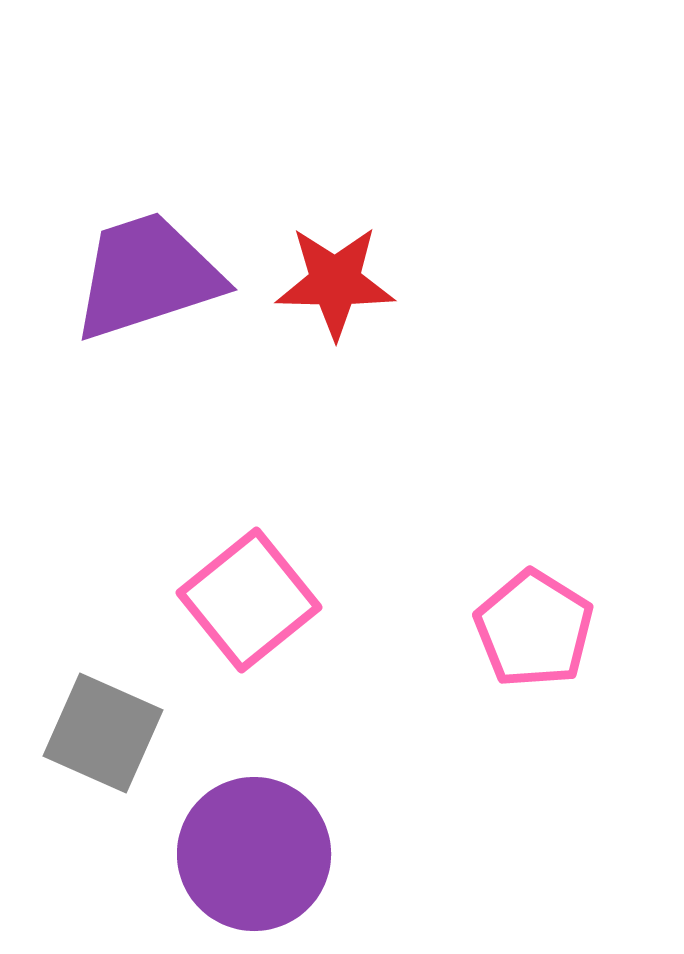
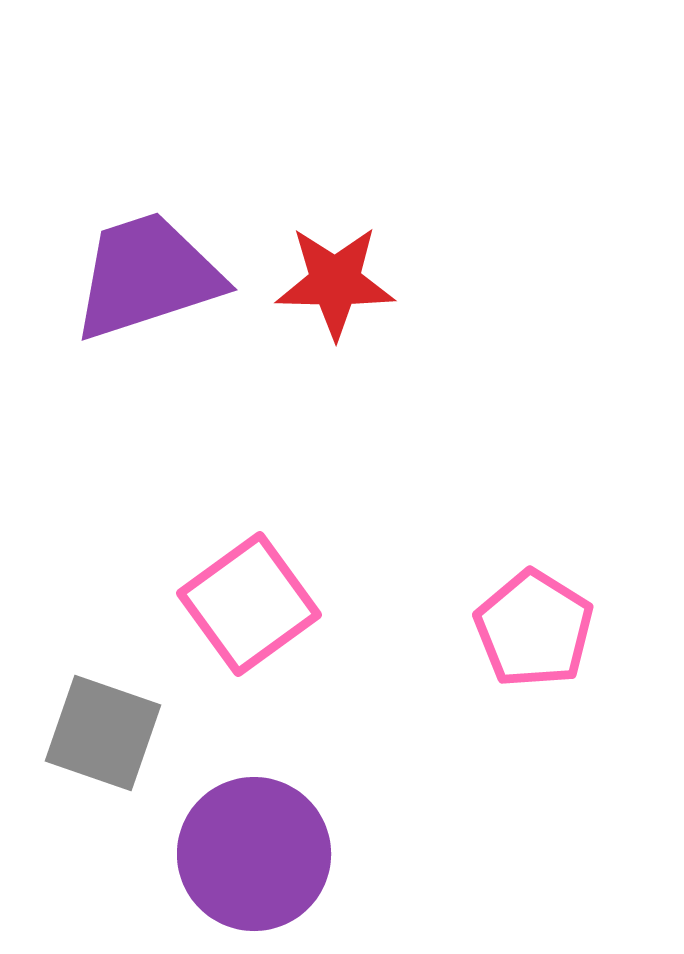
pink square: moved 4 px down; rotated 3 degrees clockwise
gray square: rotated 5 degrees counterclockwise
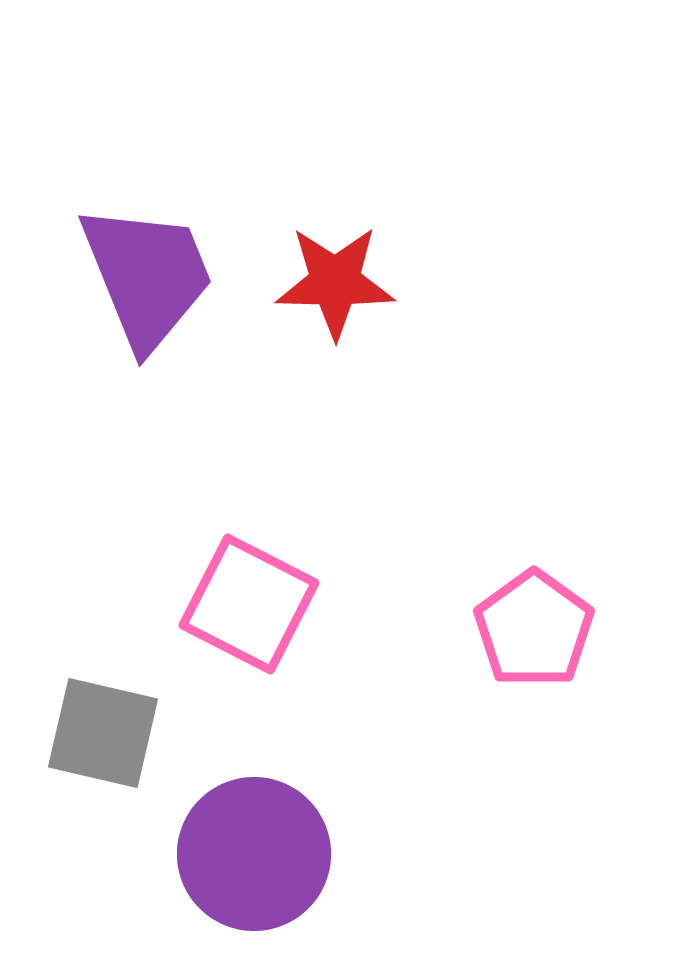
purple trapezoid: rotated 86 degrees clockwise
pink square: rotated 27 degrees counterclockwise
pink pentagon: rotated 4 degrees clockwise
gray square: rotated 6 degrees counterclockwise
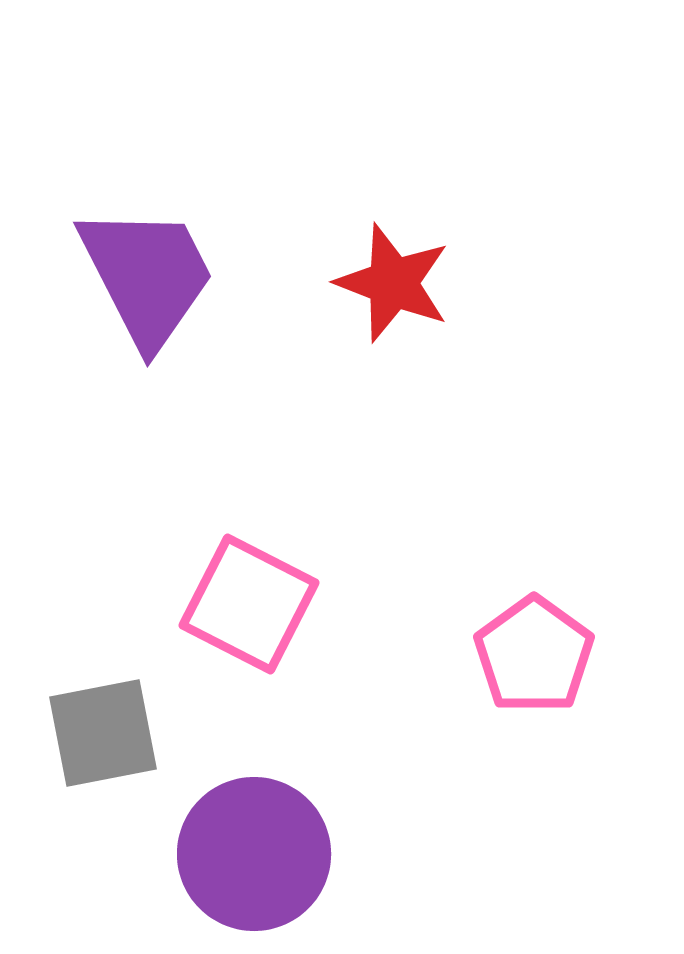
purple trapezoid: rotated 5 degrees counterclockwise
red star: moved 58 px right, 1 px down; rotated 20 degrees clockwise
pink pentagon: moved 26 px down
gray square: rotated 24 degrees counterclockwise
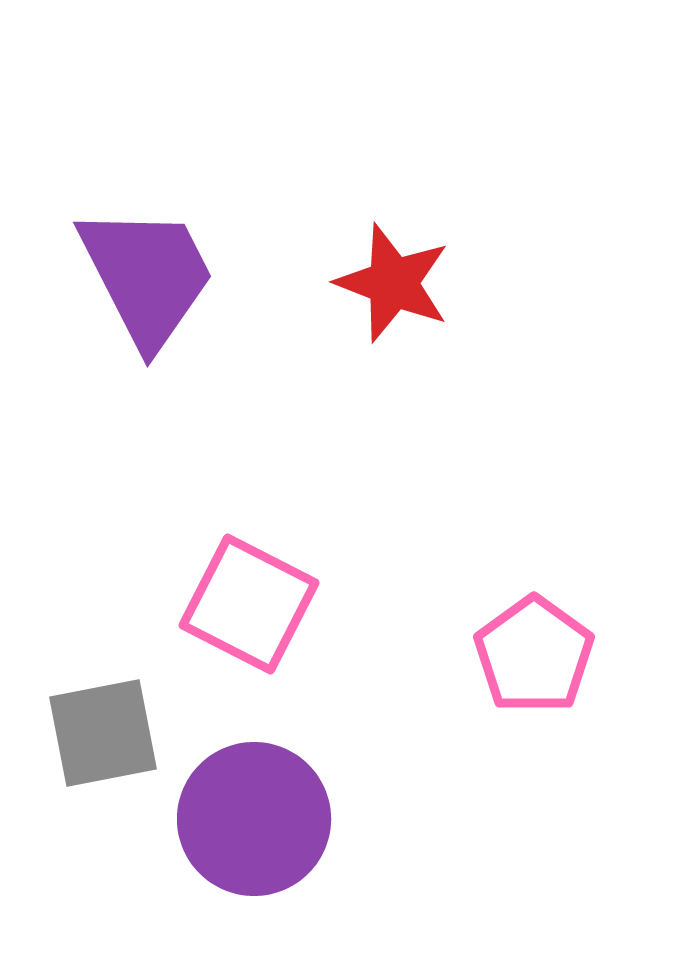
purple circle: moved 35 px up
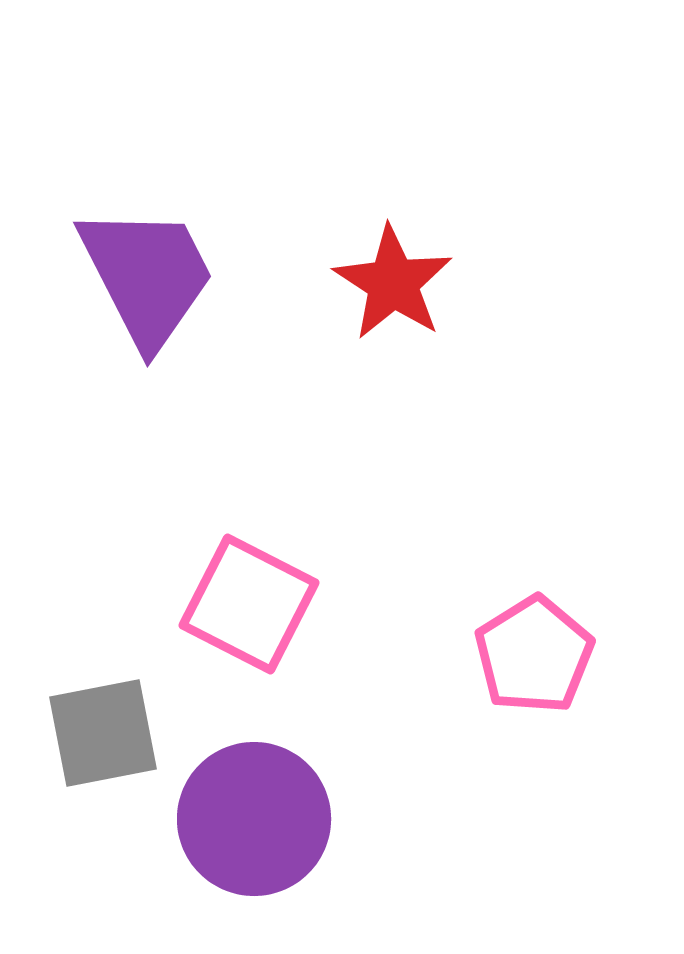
red star: rotated 12 degrees clockwise
pink pentagon: rotated 4 degrees clockwise
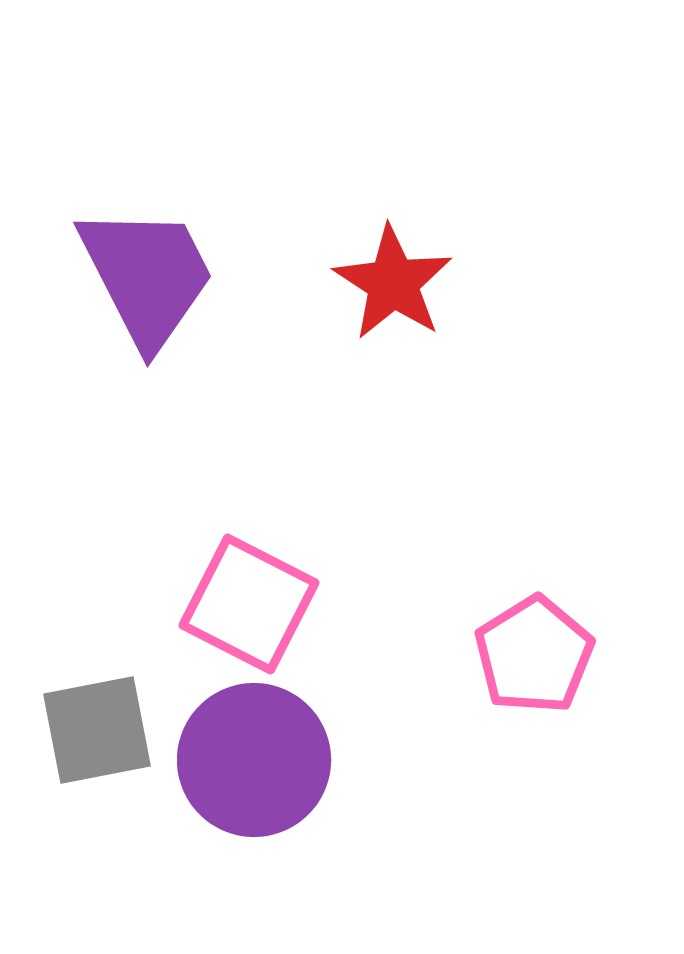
gray square: moved 6 px left, 3 px up
purple circle: moved 59 px up
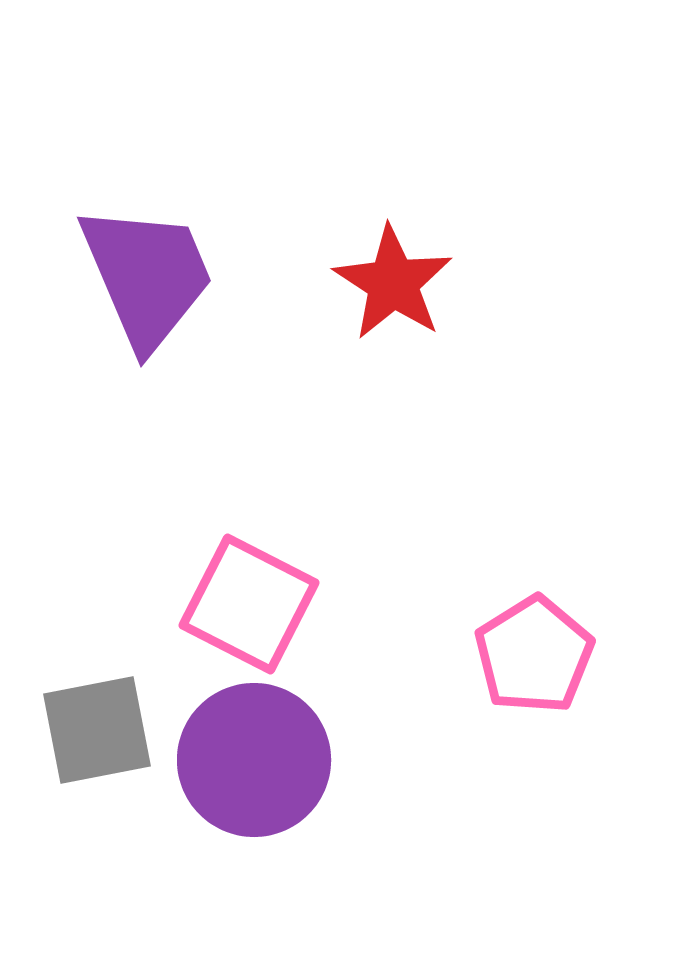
purple trapezoid: rotated 4 degrees clockwise
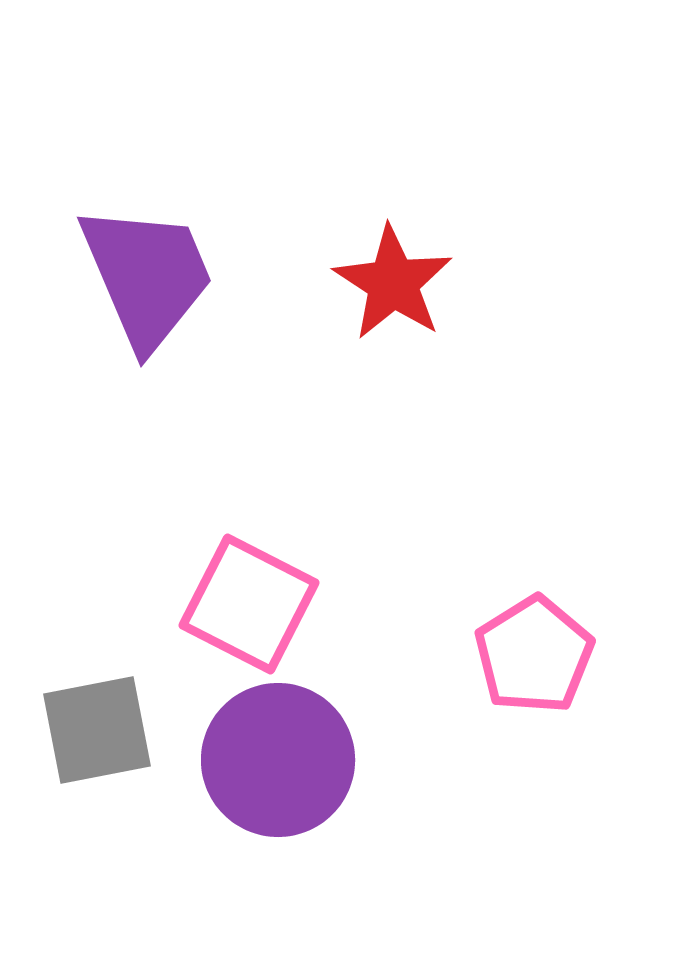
purple circle: moved 24 px right
